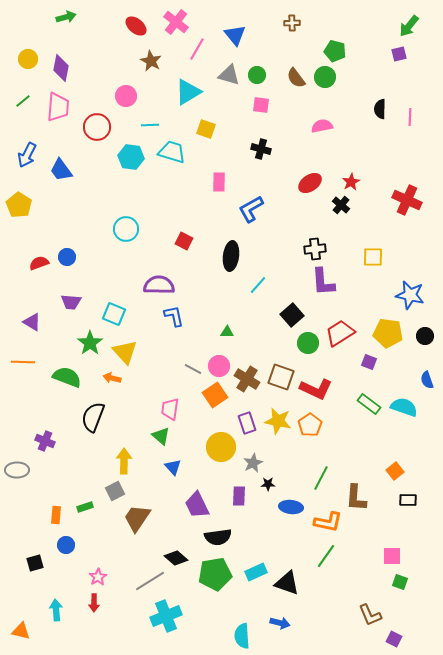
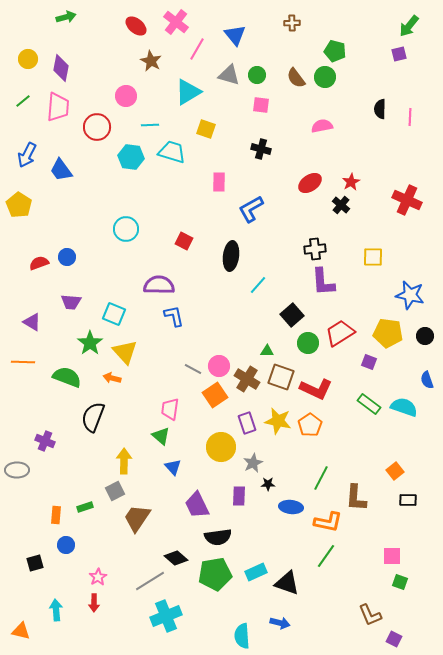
green triangle at (227, 332): moved 40 px right, 19 px down
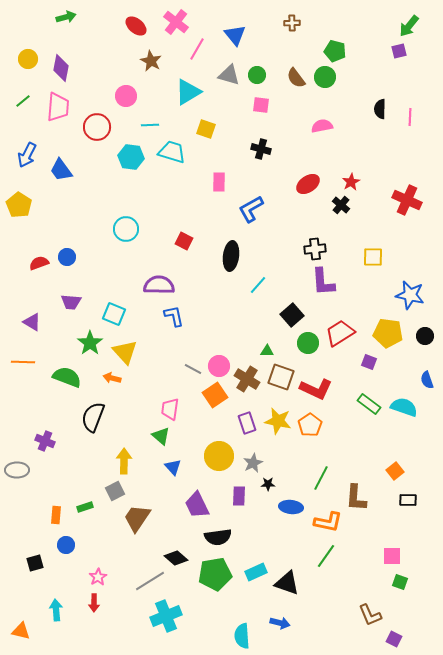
purple square at (399, 54): moved 3 px up
red ellipse at (310, 183): moved 2 px left, 1 px down
yellow circle at (221, 447): moved 2 px left, 9 px down
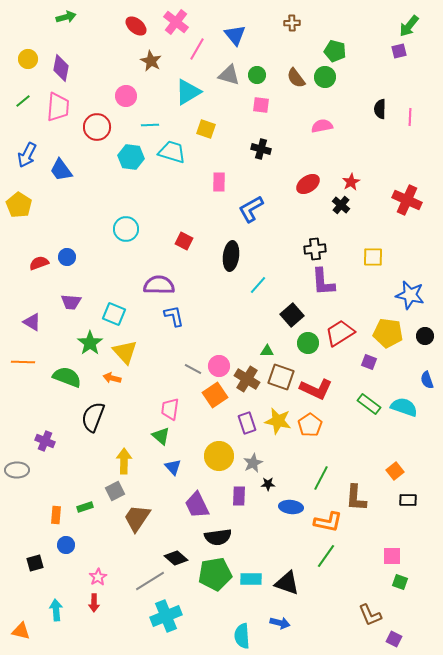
cyan rectangle at (256, 572): moved 5 px left, 7 px down; rotated 25 degrees clockwise
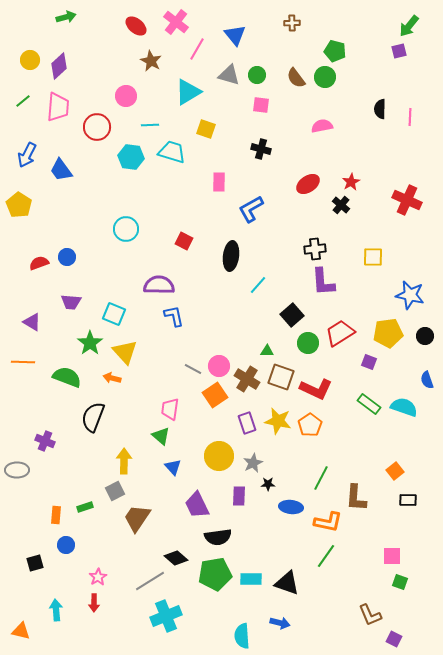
yellow circle at (28, 59): moved 2 px right, 1 px down
purple diamond at (61, 68): moved 2 px left, 2 px up; rotated 36 degrees clockwise
yellow pentagon at (388, 333): rotated 16 degrees counterclockwise
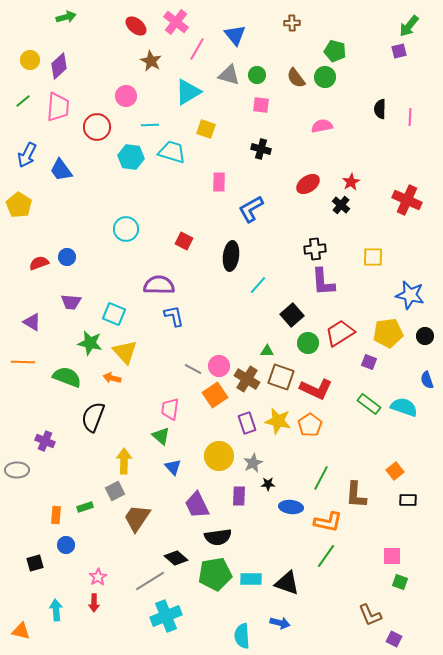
green star at (90, 343): rotated 25 degrees counterclockwise
brown L-shape at (356, 498): moved 3 px up
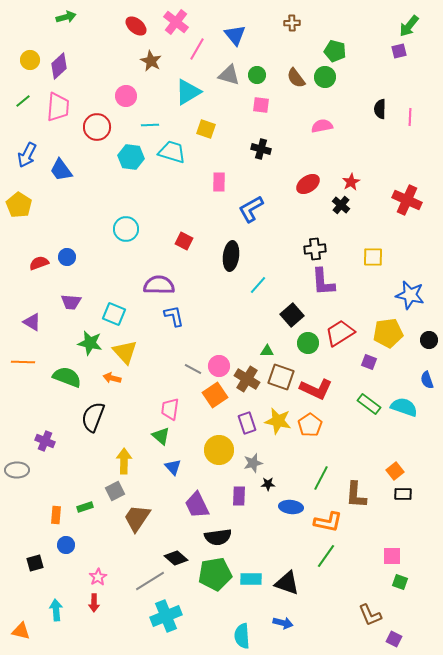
black circle at (425, 336): moved 4 px right, 4 px down
yellow circle at (219, 456): moved 6 px up
gray star at (253, 463): rotated 12 degrees clockwise
black rectangle at (408, 500): moved 5 px left, 6 px up
blue arrow at (280, 623): moved 3 px right
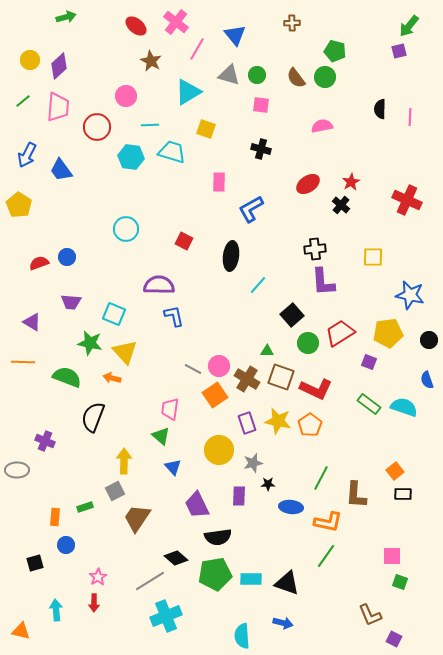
orange rectangle at (56, 515): moved 1 px left, 2 px down
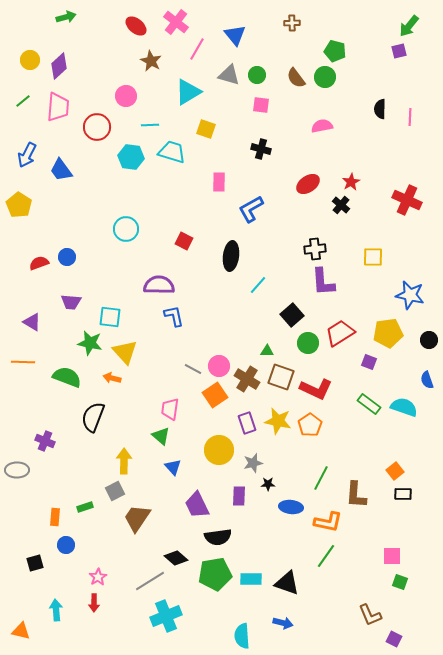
cyan square at (114, 314): moved 4 px left, 3 px down; rotated 15 degrees counterclockwise
